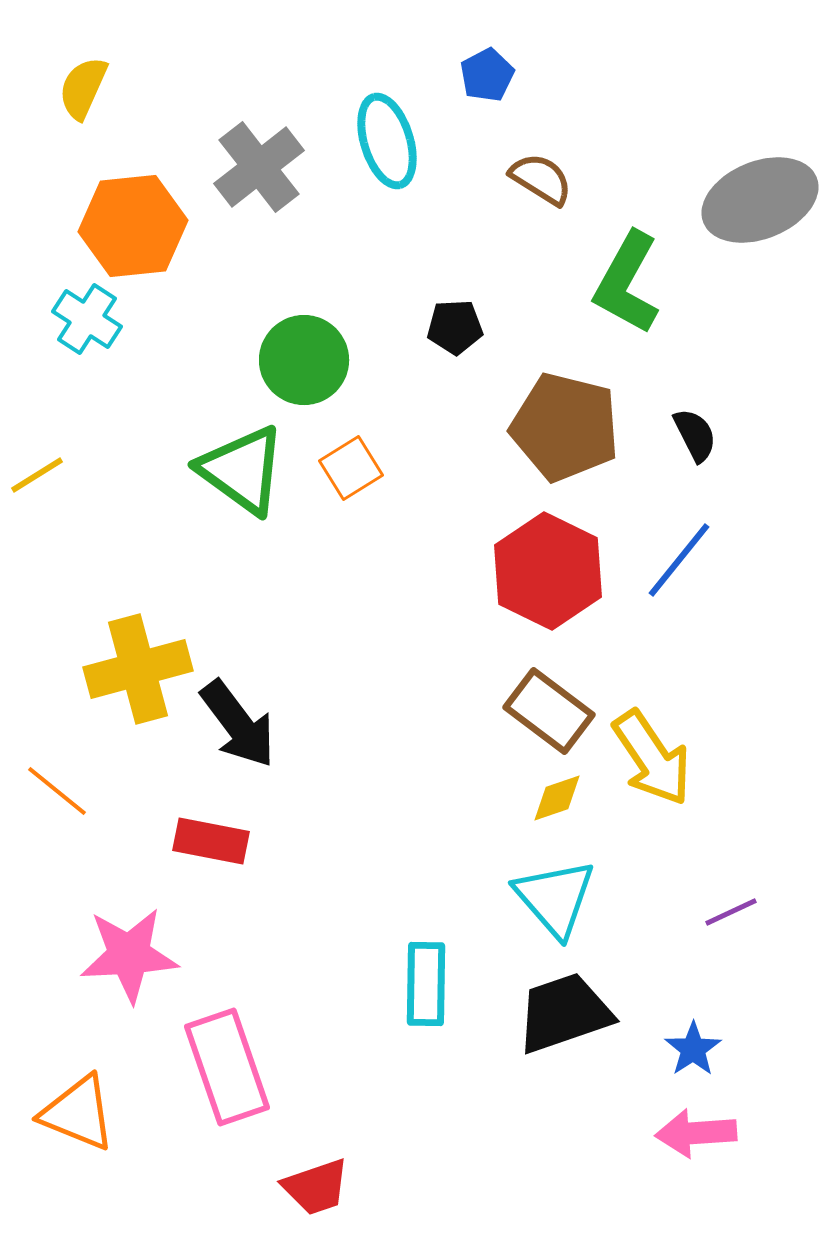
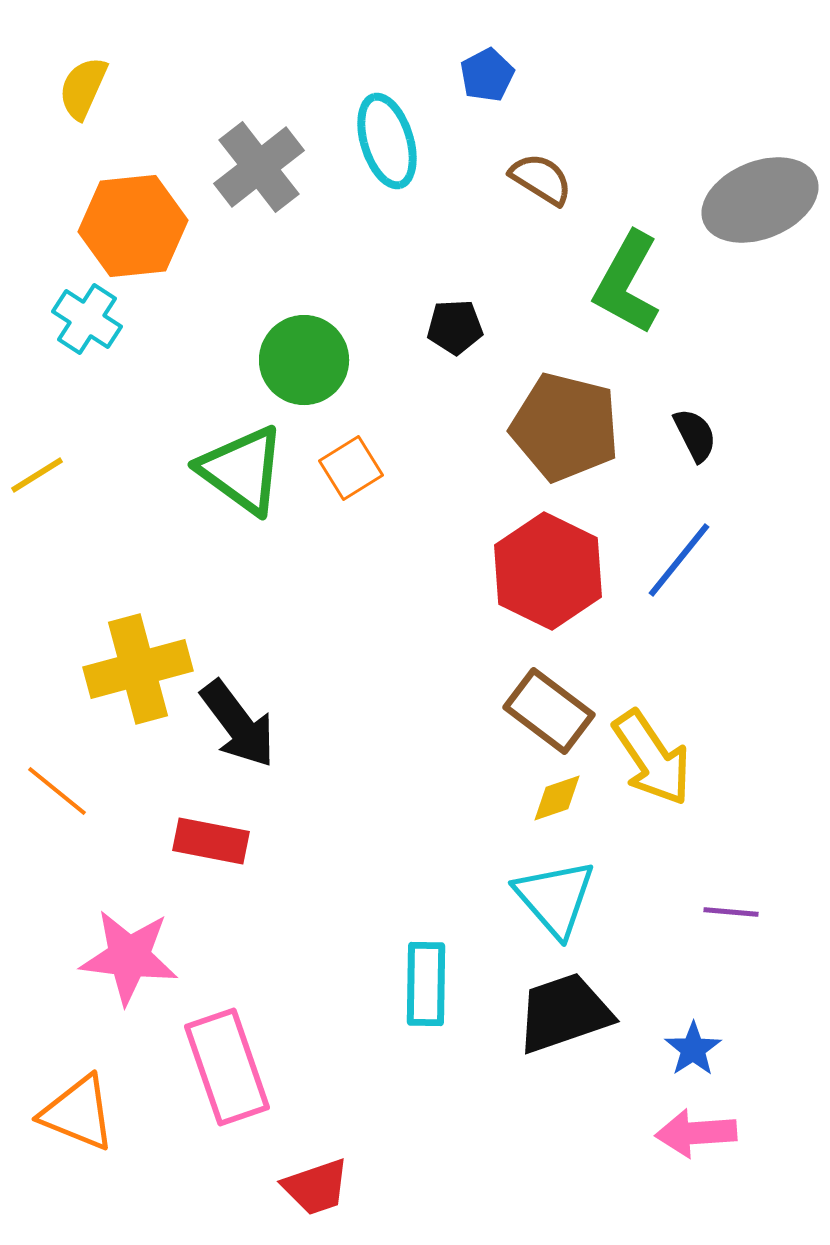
purple line: rotated 30 degrees clockwise
pink star: moved 2 px down; rotated 10 degrees clockwise
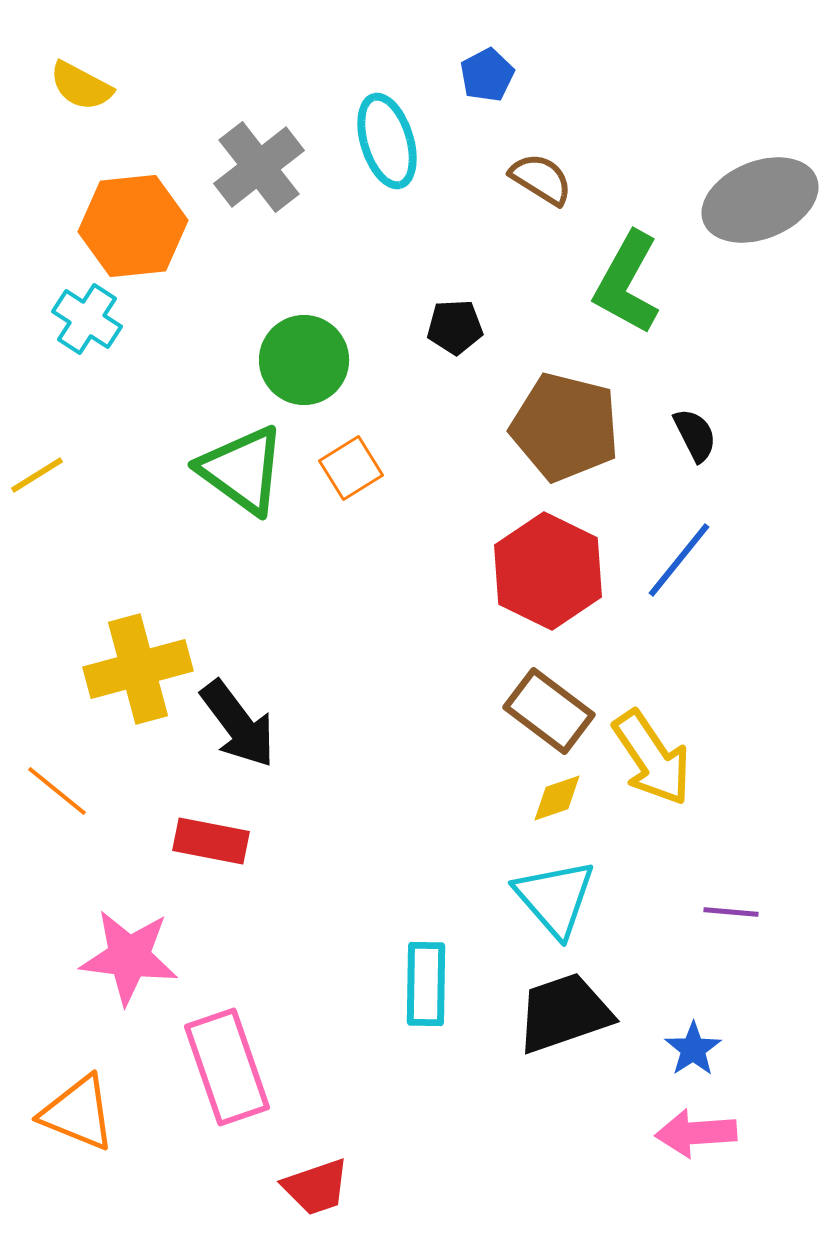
yellow semicircle: moved 2 px left, 2 px up; rotated 86 degrees counterclockwise
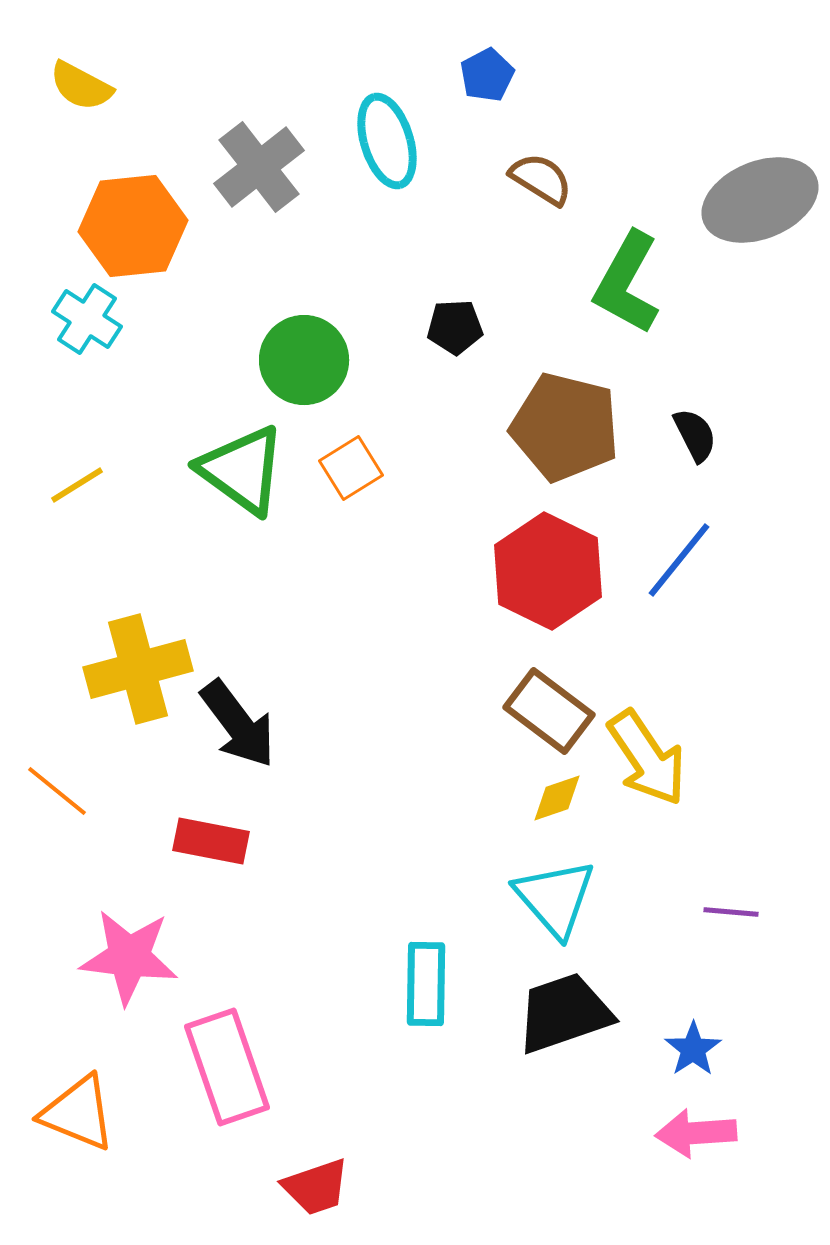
yellow line: moved 40 px right, 10 px down
yellow arrow: moved 5 px left
